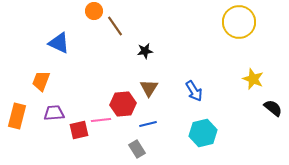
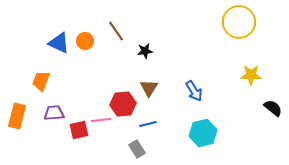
orange circle: moved 9 px left, 30 px down
brown line: moved 1 px right, 5 px down
yellow star: moved 2 px left, 4 px up; rotated 20 degrees counterclockwise
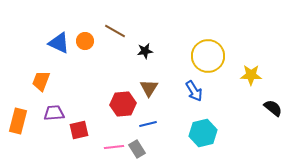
yellow circle: moved 31 px left, 34 px down
brown line: moved 1 px left; rotated 25 degrees counterclockwise
orange rectangle: moved 1 px right, 5 px down
pink line: moved 13 px right, 27 px down
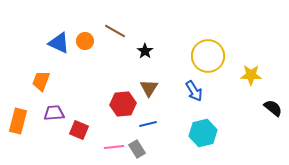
black star: rotated 28 degrees counterclockwise
red square: rotated 36 degrees clockwise
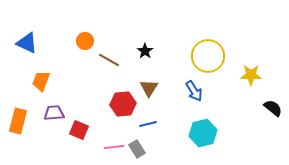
brown line: moved 6 px left, 29 px down
blue triangle: moved 32 px left
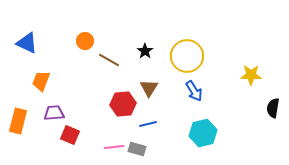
yellow circle: moved 21 px left
black semicircle: rotated 120 degrees counterclockwise
red square: moved 9 px left, 5 px down
gray rectangle: rotated 42 degrees counterclockwise
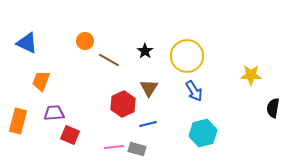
red hexagon: rotated 20 degrees counterclockwise
